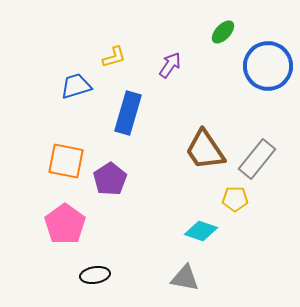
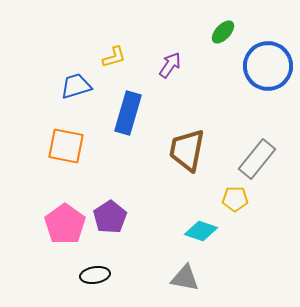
brown trapezoid: moved 18 px left; rotated 45 degrees clockwise
orange square: moved 15 px up
purple pentagon: moved 38 px down
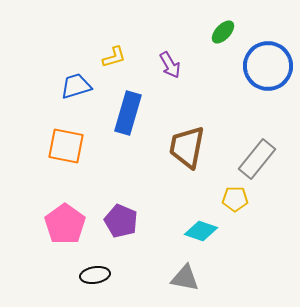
purple arrow: rotated 116 degrees clockwise
brown trapezoid: moved 3 px up
purple pentagon: moved 11 px right, 4 px down; rotated 16 degrees counterclockwise
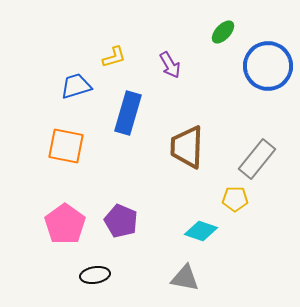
brown trapezoid: rotated 9 degrees counterclockwise
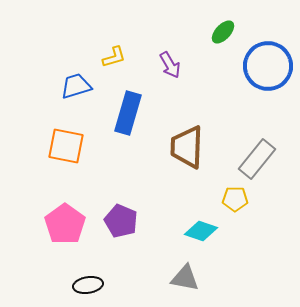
black ellipse: moved 7 px left, 10 px down
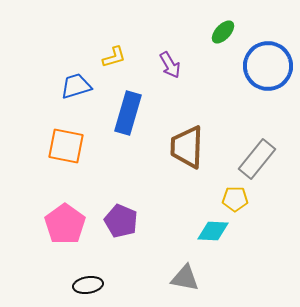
cyan diamond: moved 12 px right; rotated 16 degrees counterclockwise
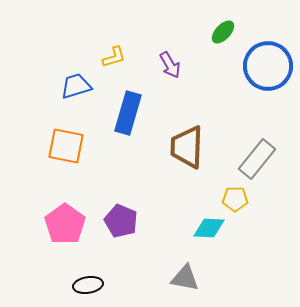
cyan diamond: moved 4 px left, 3 px up
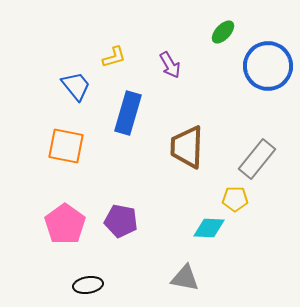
blue trapezoid: rotated 68 degrees clockwise
purple pentagon: rotated 12 degrees counterclockwise
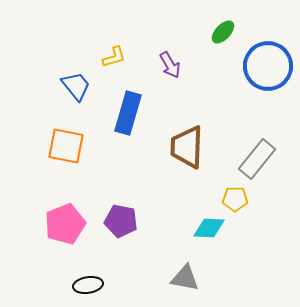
pink pentagon: rotated 15 degrees clockwise
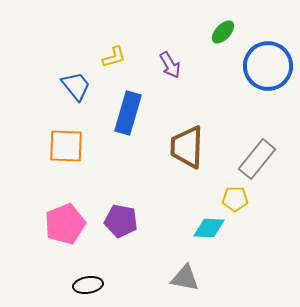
orange square: rotated 9 degrees counterclockwise
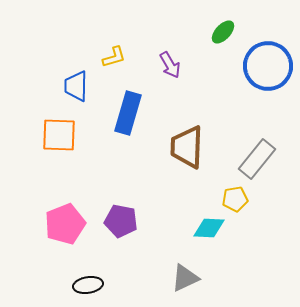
blue trapezoid: rotated 140 degrees counterclockwise
orange square: moved 7 px left, 11 px up
yellow pentagon: rotated 10 degrees counterclockwise
gray triangle: rotated 36 degrees counterclockwise
